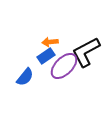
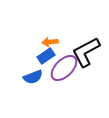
purple ellipse: moved 2 px down
blue semicircle: moved 8 px right; rotated 30 degrees clockwise
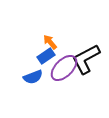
orange arrow: rotated 56 degrees clockwise
black L-shape: moved 7 px down
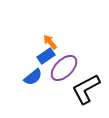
black L-shape: moved 30 px down
blue semicircle: rotated 18 degrees counterclockwise
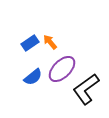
blue rectangle: moved 16 px left, 13 px up
purple ellipse: moved 2 px left, 1 px down
black L-shape: rotated 8 degrees counterclockwise
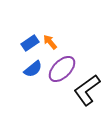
blue semicircle: moved 8 px up
black L-shape: moved 1 px right, 1 px down
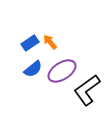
purple ellipse: moved 2 px down; rotated 12 degrees clockwise
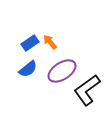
blue semicircle: moved 5 px left
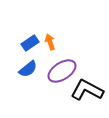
orange arrow: rotated 21 degrees clockwise
black L-shape: rotated 64 degrees clockwise
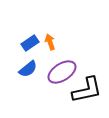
purple ellipse: moved 1 px down
black L-shape: rotated 140 degrees clockwise
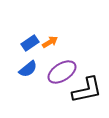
orange arrow: rotated 77 degrees clockwise
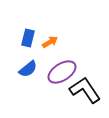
blue rectangle: moved 2 px left, 5 px up; rotated 42 degrees counterclockwise
black L-shape: moved 2 px left; rotated 112 degrees counterclockwise
